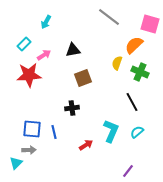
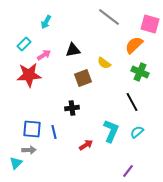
yellow semicircle: moved 13 px left; rotated 72 degrees counterclockwise
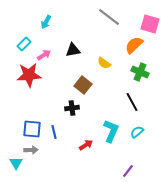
brown square: moved 7 px down; rotated 30 degrees counterclockwise
gray arrow: moved 2 px right
cyan triangle: rotated 16 degrees counterclockwise
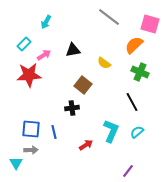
blue square: moved 1 px left
